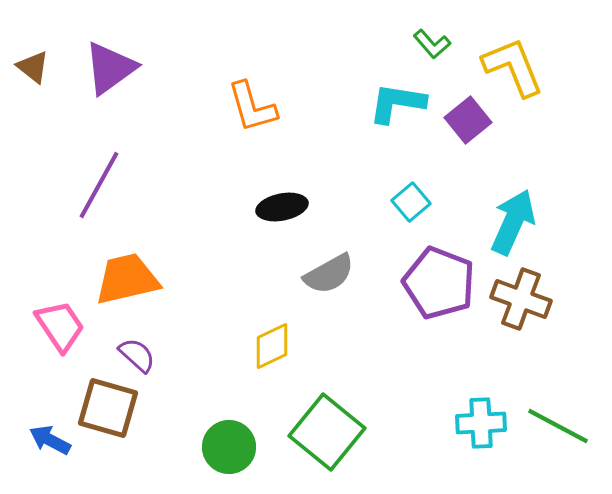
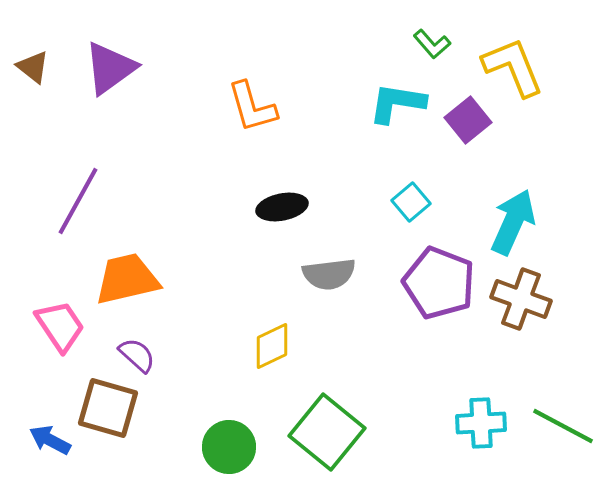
purple line: moved 21 px left, 16 px down
gray semicircle: rotated 22 degrees clockwise
green line: moved 5 px right
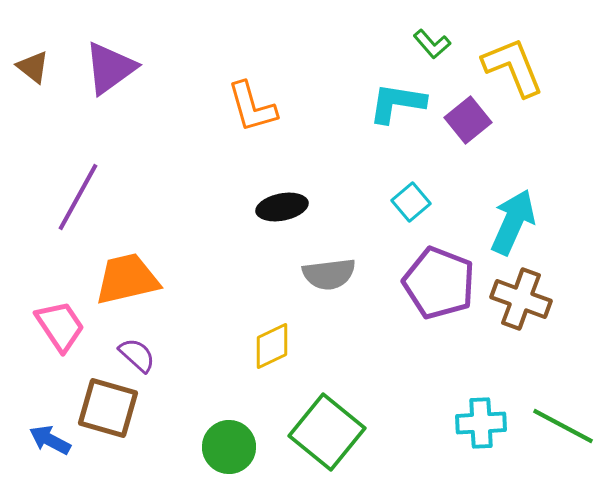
purple line: moved 4 px up
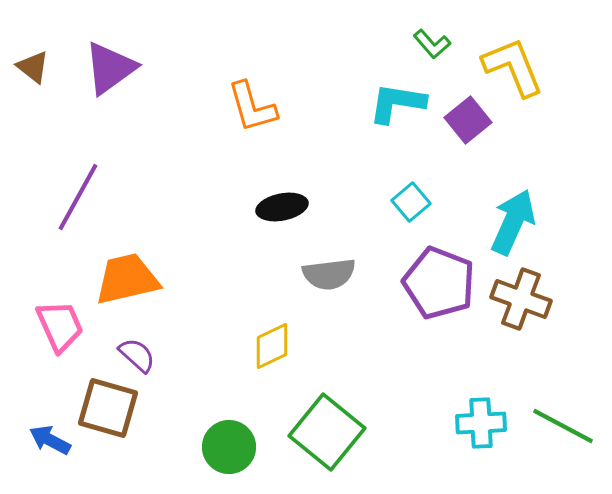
pink trapezoid: rotated 10 degrees clockwise
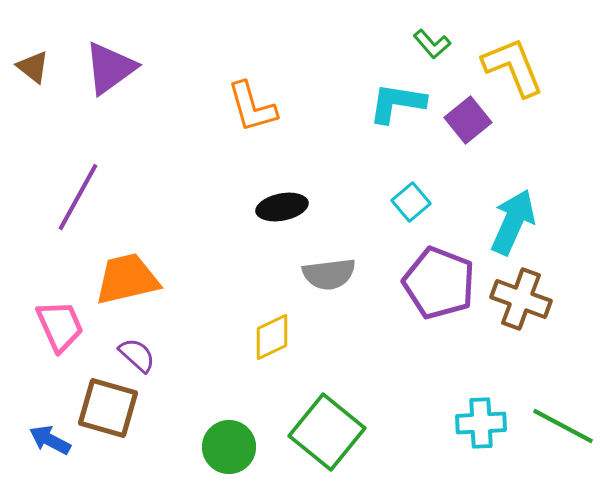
yellow diamond: moved 9 px up
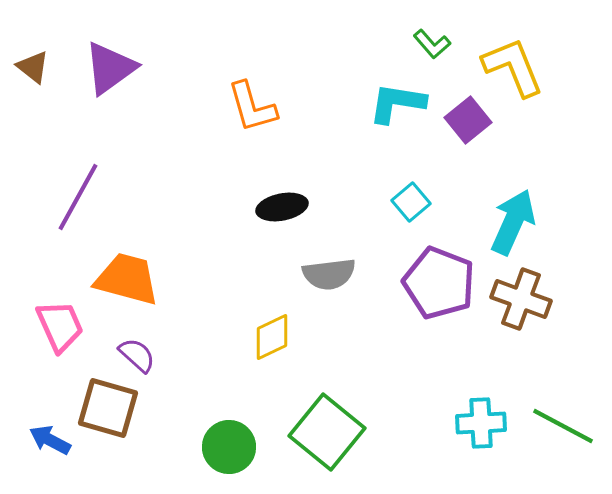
orange trapezoid: rotated 28 degrees clockwise
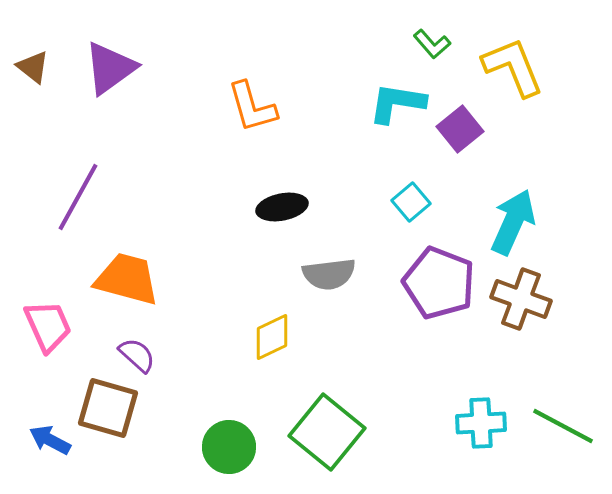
purple square: moved 8 px left, 9 px down
pink trapezoid: moved 12 px left
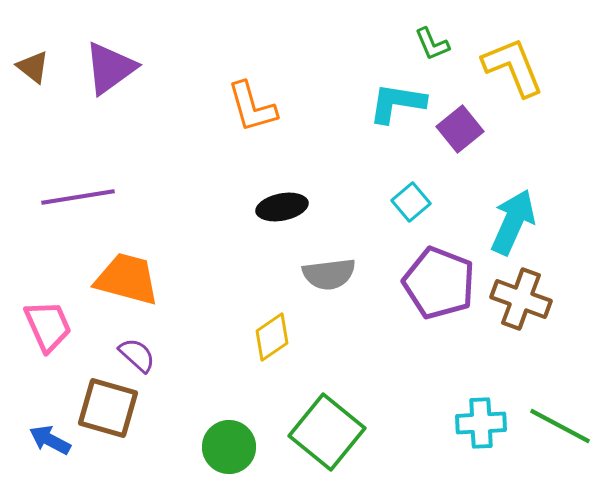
green L-shape: rotated 18 degrees clockwise
purple line: rotated 52 degrees clockwise
yellow diamond: rotated 9 degrees counterclockwise
green line: moved 3 px left
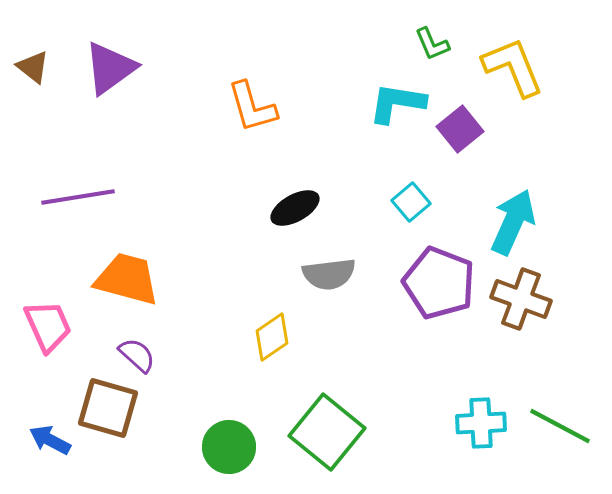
black ellipse: moved 13 px right, 1 px down; rotated 18 degrees counterclockwise
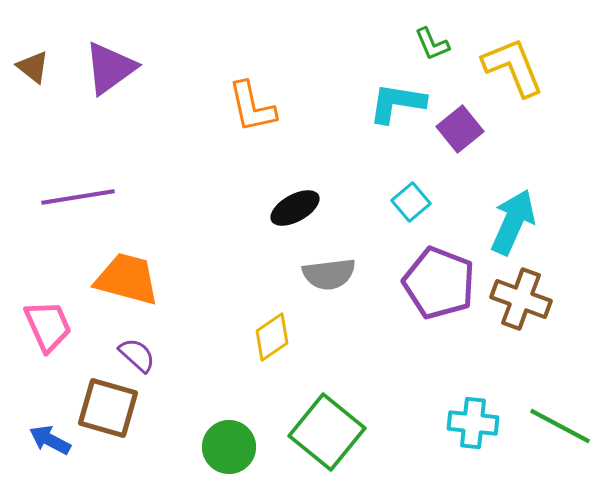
orange L-shape: rotated 4 degrees clockwise
cyan cross: moved 8 px left; rotated 9 degrees clockwise
